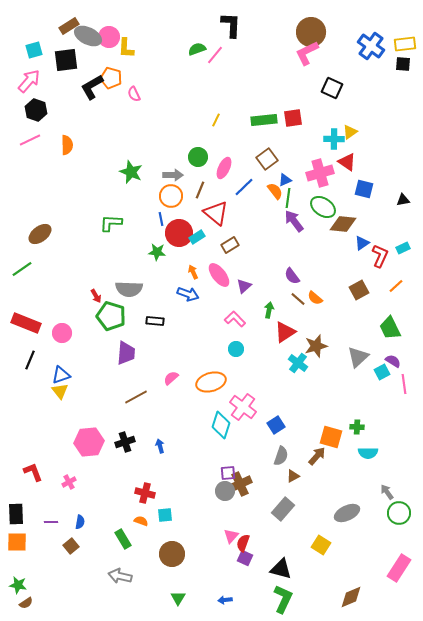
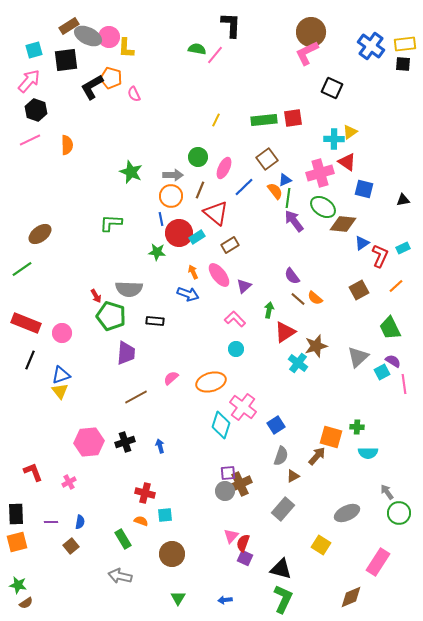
green semicircle at (197, 49): rotated 30 degrees clockwise
orange square at (17, 542): rotated 15 degrees counterclockwise
pink rectangle at (399, 568): moved 21 px left, 6 px up
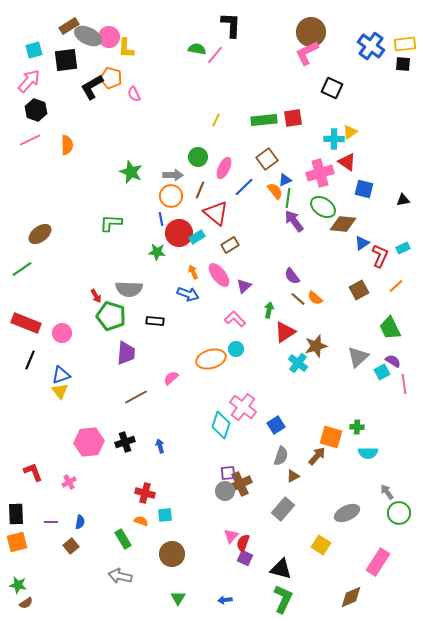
orange ellipse at (211, 382): moved 23 px up
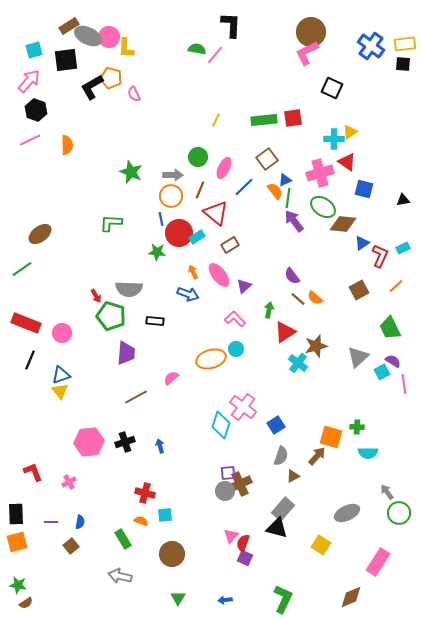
black triangle at (281, 569): moved 4 px left, 41 px up
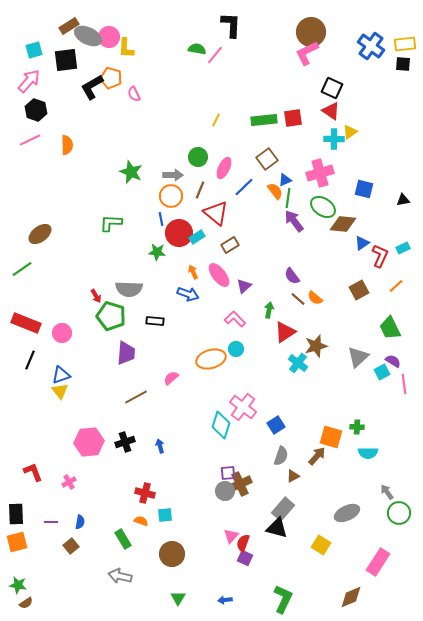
red triangle at (347, 162): moved 16 px left, 51 px up
